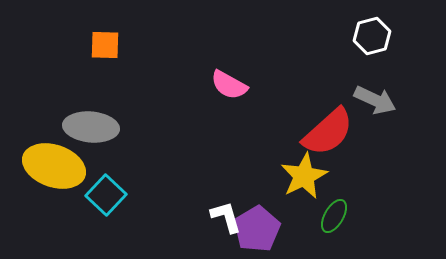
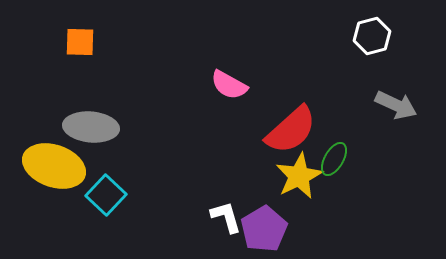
orange square: moved 25 px left, 3 px up
gray arrow: moved 21 px right, 5 px down
red semicircle: moved 37 px left, 2 px up
yellow star: moved 5 px left
green ellipse: moved 57 px up
purple pentagon: moved 7 px right
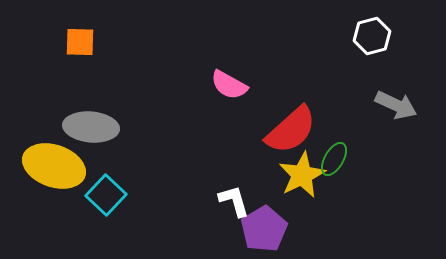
yellow star: moved 3 px right, 1 px up
white L-shape: moved 8 px right, 16 px up
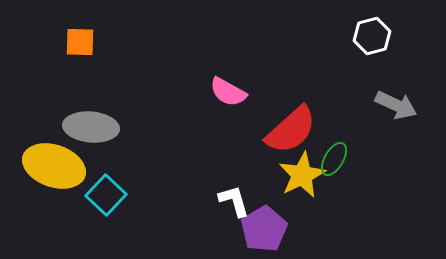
pink semicircle: moved 1 px left, 7 px down
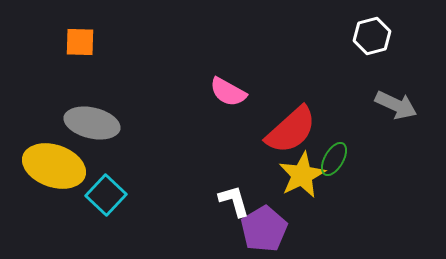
gray ellipse: moved 1 px right, 4 px up; rotated 8 degrees clockwise
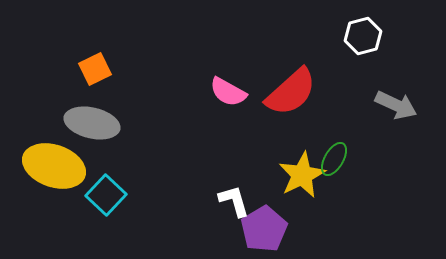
white hexagon: moved 9 px left
orange square: moved 15 px right, 27 px down; rotated 28 degrees counterclockwise
red semicircle: moved 38 px up
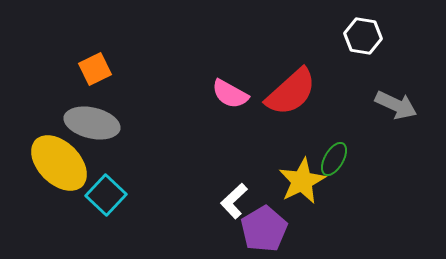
white hexagon: rotated 24 degrees clockwise
pink semicircle: moved 2 px right, 2 px down
yellow ellipse: moved 5 px right, 3 px up; rotated 26 degrees clockwise
yellow star: moved 6 px down
white L-shape: rotated 117 degrees counterclockwise
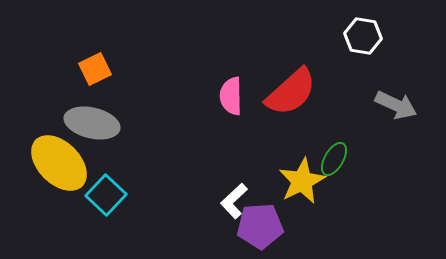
pink semicircle: moved 1 px right, 2 px down; rotated 60 degrees clockwise
purple pentagon: moved 4 px left, 3 px up; rotated 27 degrees clockwise
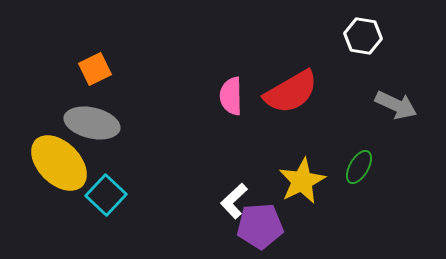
red semicircle: rotated 12 degrees clockwise
green ellipse: moved 25 px right, 8 px down
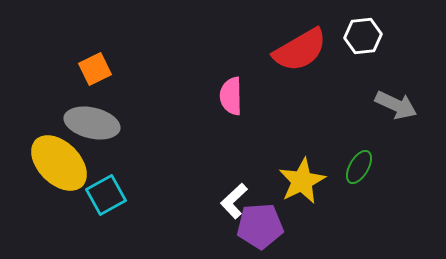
white hexagon: rotated 15 degrees counterclockwise
red semicircle: moved 9 px right, 42 px up
cyan square: rotated 18 degrees clockwise
